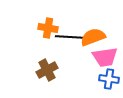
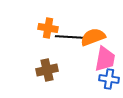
pink trapezoid: moved 2 px down; rotated 72 degrees counterclockwise
brown cross: rotated 15 degrees clockwise
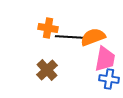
brown cross: rotated 30 degrees counterclockwise
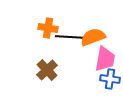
blue cross: moved 1 px right
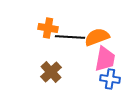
orange semicircle: moved 4 px right
brown cross: moved 4 px right, 2 px down
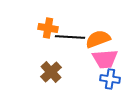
orange semicircle: moved 1 px right, 2 px down
pink trapezoid: rotated 76 degrees clockwise
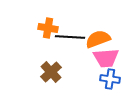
pink trapezoid: moved 1 px right, 1 px up
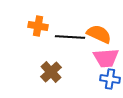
orange cross: moved 10 px left, 2 px up
orange semicircle: moved 1 px right, 5 px up; rotated 45 degrees clockwise
